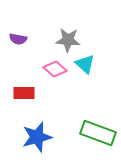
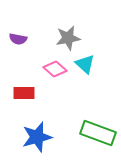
gray star: moved 2 px up; rotated 15 degrees counterclockwise
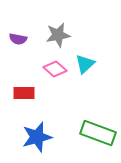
gray star: moved 10 px left, 3 px up
cyan triangle: rotated 35 degrees clockwise
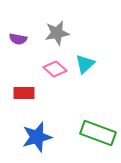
gray star: moved 1 px left, 2 px up
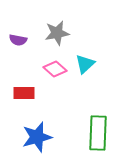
purple semicircle: moved 1 px down
green rectangle: rotated 72 degrees clockwise
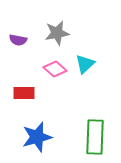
green rectangle: moved 3 px left, 4 px down
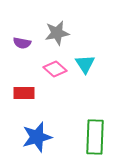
purple semicircle: moved 4 px right, 3 px down
cyan triangle: rotated 20 degrees counterclockwise
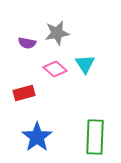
purple semicircle: moved 5 px right
red rectangle: rotated 15 degrees counterclockwise
blue star: rotated 20 degrees counterclockwise
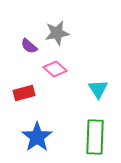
purple semicircle: moved 2 px right, 3 px down; rotated 30 degrees clockwise
cyan triangle: moved 13 px right, 25 px down
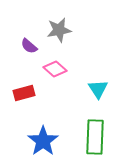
gray star: moved 2 px right, 3 px up
blue star: moved 6 px right, 4 px down
